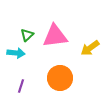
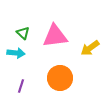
green triangle: moved 4 px left, 2 px up; rotated 32 degrees counterclockwise
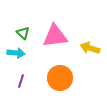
yellow arrow: rotated 54 degrees clockwise
purple line: moved 5 px up
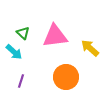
yellow arrow: rotated 24 degrees clockwise
cyan arrow: moved 2 px left, 1 px up; rotated 36 degrees clockwise
orange circle: moved 6 px right, 1 px up
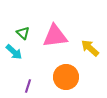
purple line: moved 7 px right, 5 px down
